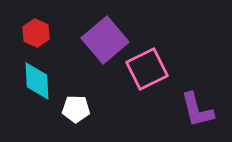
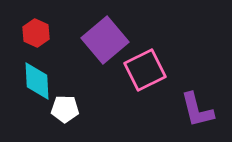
pink square: moved 2 px left, 1 px down
white pentagon: moved 11 px left
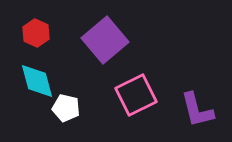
pink square: moved 9 px left, 25 px down
cyan diamond: rotated 12 degrees counterclockwise
white pentagon: moved 1 px right, 1 px up; rotated 12 degrees clockwise
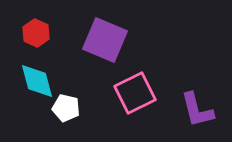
purple square: rotated 27 degrees counterclockwise
pink square: moved 1 px left, 2 px up
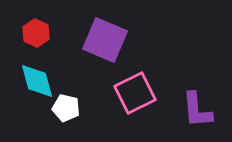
purple L-shape: rotated 9 degrees clockwise
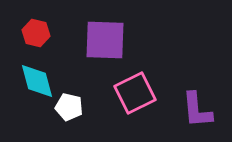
red hexagon: rotated 12 degrees counterclockwise
purple square: rotated 21 degrees counterclockwise
white pentagon: moved 3 px right, 1 px up
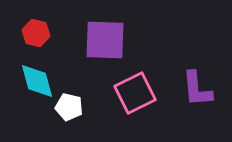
purple L-shape: moved 21 px up
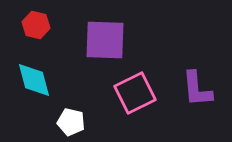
red hexagon: moved 8 px up
cyan diamond: moved 3 px left, 1 px up
white pentagon: moved 2 px right, 15 px down
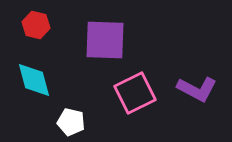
purple L-shape: rotated 57 degrees counterclockwise
